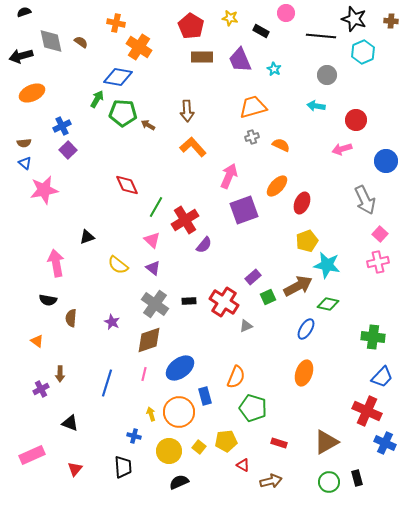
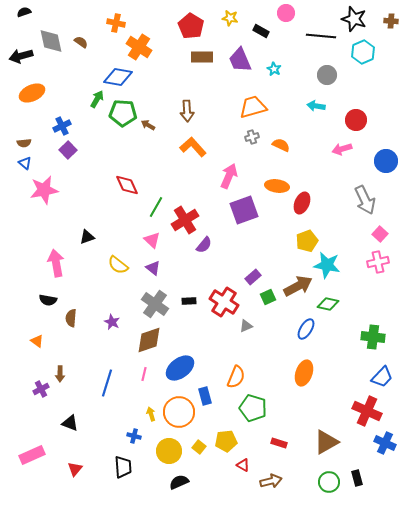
orange ellipse at (277, 186): rotated 55 degrees clockwise
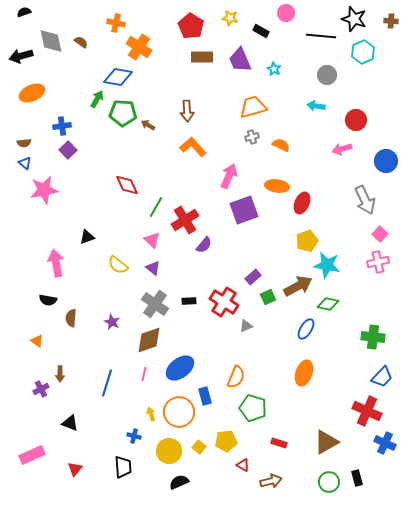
blue cross at (62, 126): rotated 18 degrees clockwise
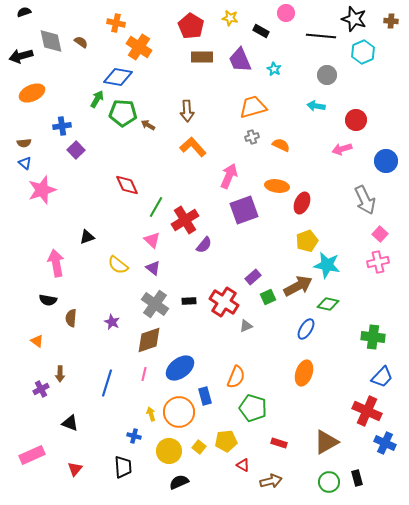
purple square at (68, 150): moved 8 px right
pink star at (44, 190): moved 2 px left; rotated 8 degrees counterclockwise
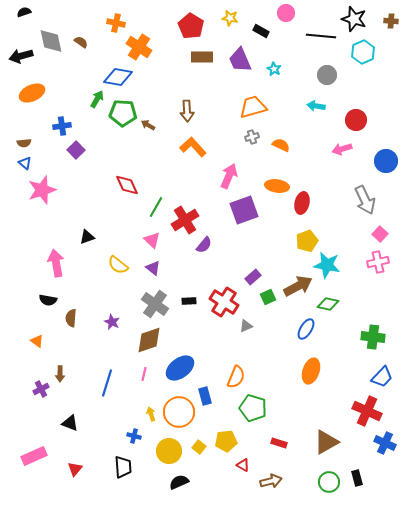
red ellipse at (302, 203): rotated 10 degrees counterclockwise
orange ellipse at (304, 373): moved 7 px right, 2 px up
pink rectangle at (32, 455): moved 2 px right, 1 px down
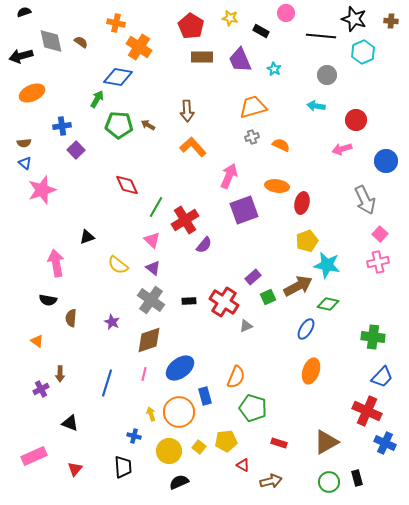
green pentagon at (123, 113): moved 4 px left, 12 px down
gray cross at (155, 304): moved 4 px left, 4 px up
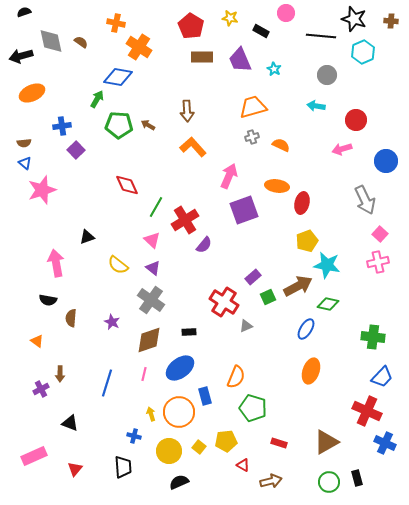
black rectangle at (189, 301): moved 31 px down
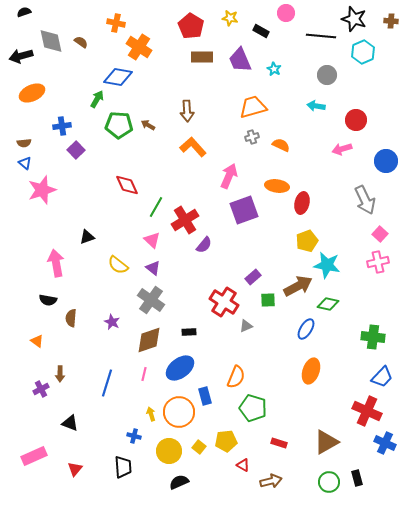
green square at (268, 297): moved 3 px down; rotated 21 degrees clockwise
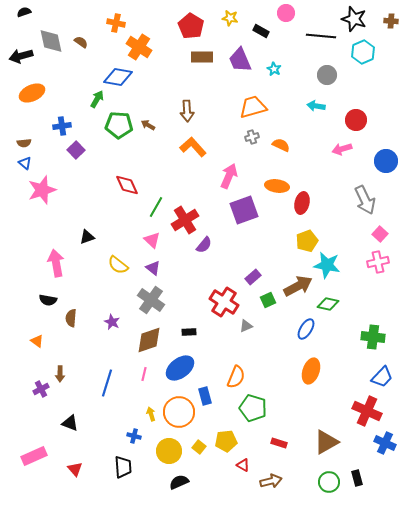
green square at (268, 300): rotated 21 degrees counterclockwise
red triangle at (75, 469): rotated 21 degrees counterclockwise
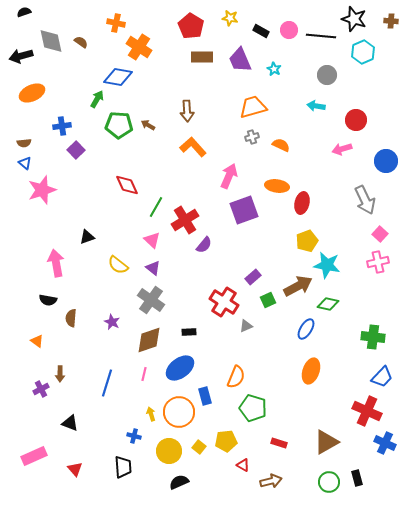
pink circle at (286, 13): moved 3 px right, 17 px down
